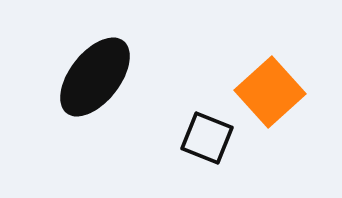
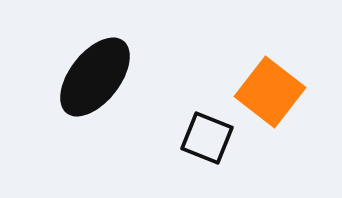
orange square: rotated 10 degrees counterclockwise
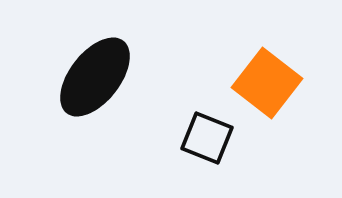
orange square: moved 3 px left, 9 px up
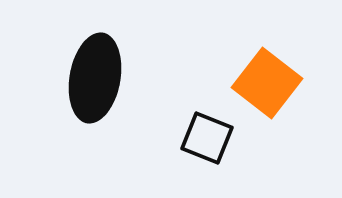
black ellipse: moved 1 px down; rotated 28 degrees counterclockwise
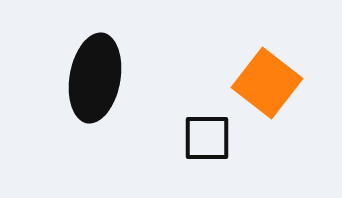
black square: rotated 22 degrees counterclockwise
